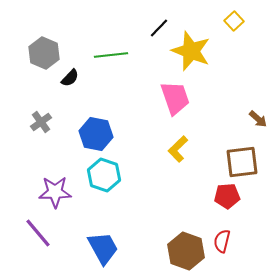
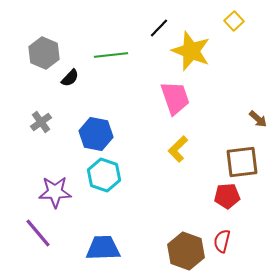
blue trapezoid: rotated 63 degrees counterclockwise
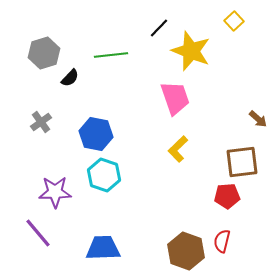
gray hexagon: rotated 20 degrees clockwise
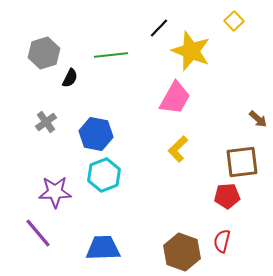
black semicircle: rotated 18 degrees counterclockwise
pink trapezoid: rotated 48 degrees clockwise
gray cross: moved 5 px right
cyan hexagon: rotated 20 degrees clockwise
brown hexagon: moved 4 px left, 1 px down
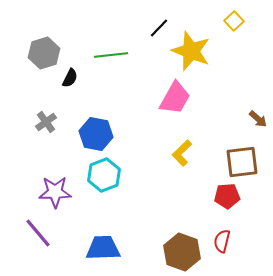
yellow L-shape: moved 4 px right, 4 px down
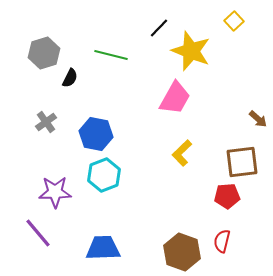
green line: rotated 20 degrees clockwise
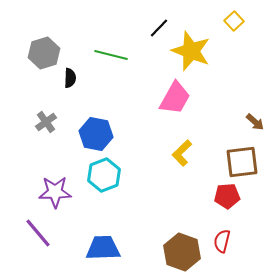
black semicircle: rotated 24 degrees counterclockwise
brown arrow: moved 3 px left, 3 px down
